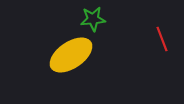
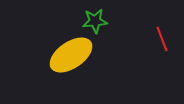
green star: moved 2 px right, 2 px down
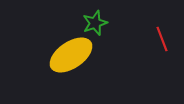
green star: moved 2 px down; rotated 15 degrees counterclockwise
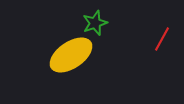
red line: rotated 50 degrees clockwise
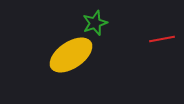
red line: rotated 50 degrees clockwise
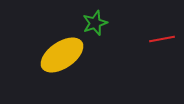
yellow ellipse: moved 9 px left
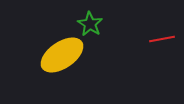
green star: moved 5 px left, 1 px down; rotated 20 degrees counterclockwise
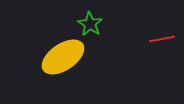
yellow ellipse: moved 1 px right, 2 px down
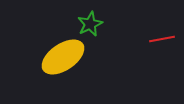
green star: rotated 15 degrees clockwise
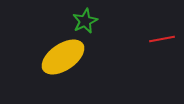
green star: moved 5 px left, 3 px up
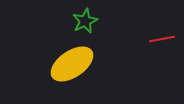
yellow ellipse: moved 9 px right, 7 px down
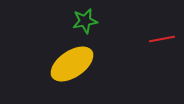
green star: rotated 15 degrees clockwise
